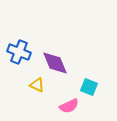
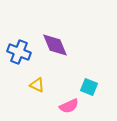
purple diamond: moved 18 px up
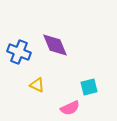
cyan square: rotated 36 degrees counterclockwise
pink semicircle: moved 1 px right, 2 px down
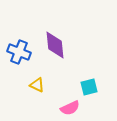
purple diamond: rotated 16 degrees clockwise
